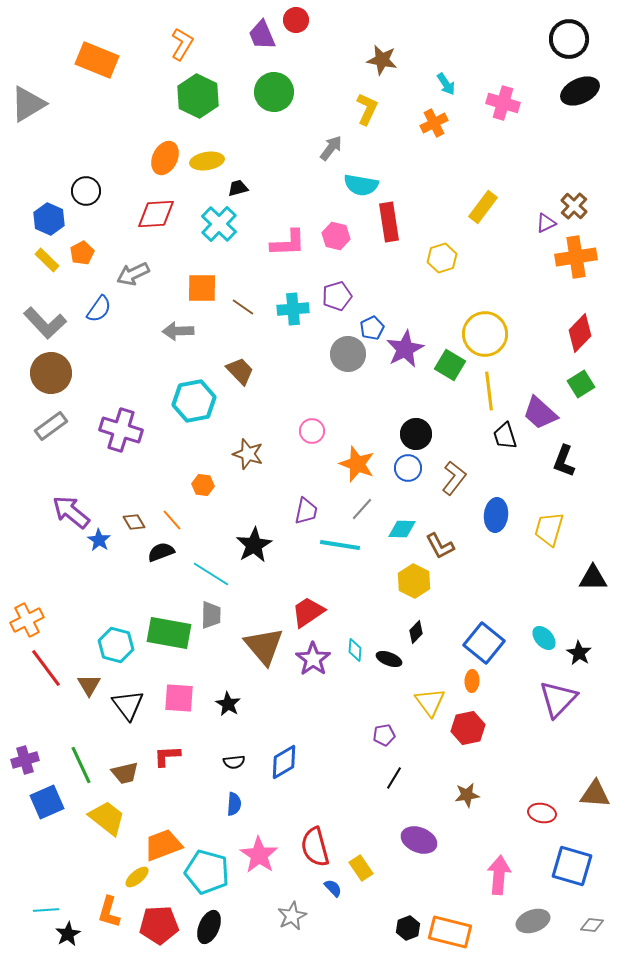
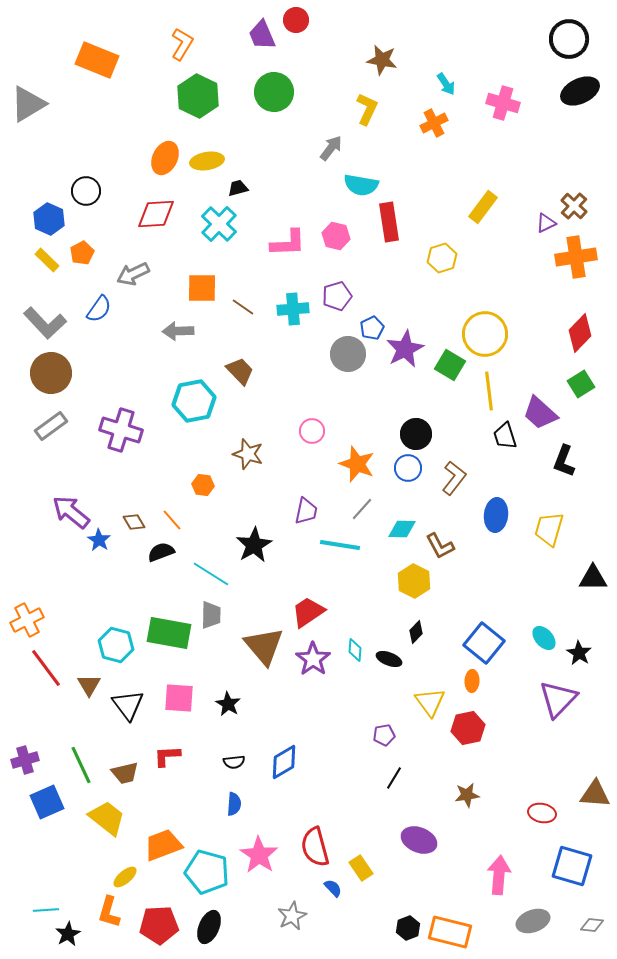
yellow ellipse at (137, 877): moved 12 px left
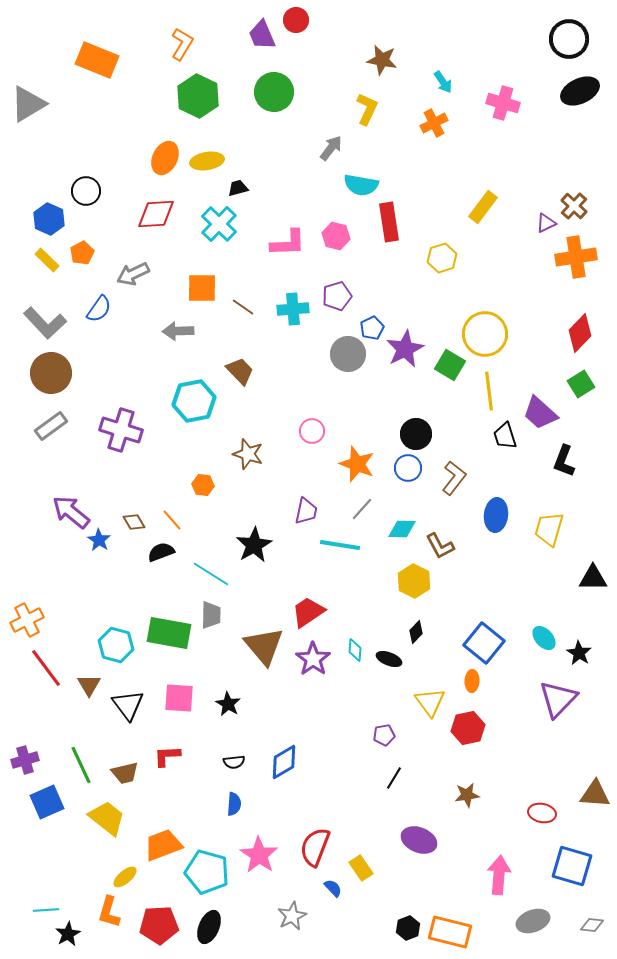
cyan arrow at (446, 84): moved 3 px left, 2 px up
red semicircle at (315, 847): rotated 36 degrees clockwise
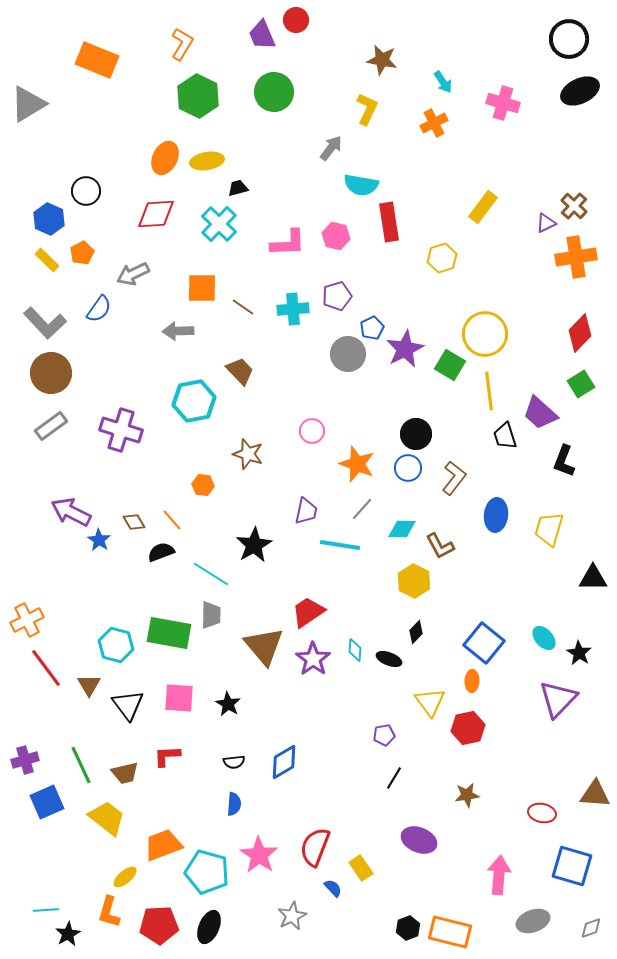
purple arrow at (71, 512): rotated 12 degrees counterclockwise
gray diamond at (592, 925): moved 1 px left, 3 px down; rotated 25 degrees counterclockwise
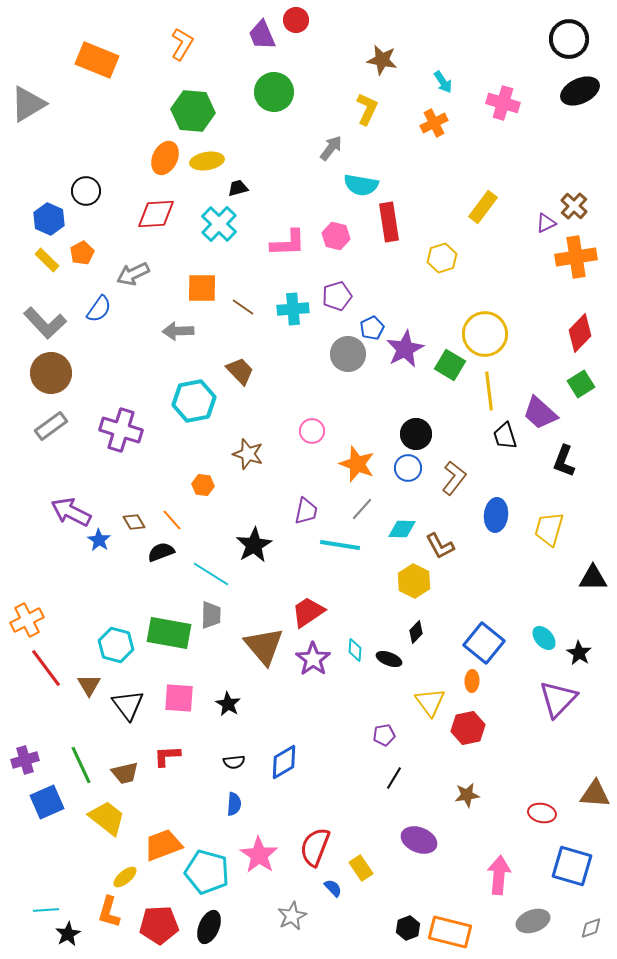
green hexagon at (198, 96): moved 5 px left, 15 px down; rotated 21 degrees counterclockwise
